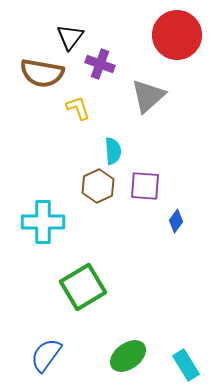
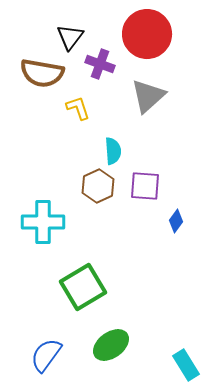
red circle: moved 30 px left, 1 px up
green ellipse: moved 17 px left, 11 px up
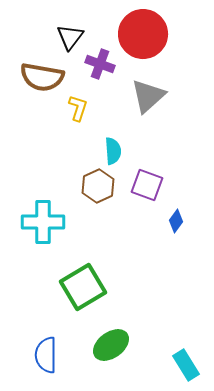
red circle: moved 4 px left
brown semicircle: moved 4 px down
yellow L-shape: rotated 36 degrees clockwise
purple square: moved 2 px right, 1 px up; rotated 16 degrees clockwise
blue semicircle: rotated 36 degrees counterclockwise
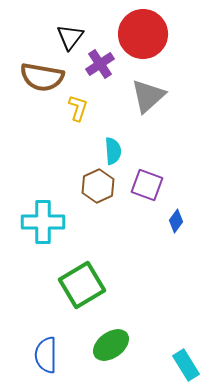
purple cross: rotated 36 degrees clockwise
green square: moved 1 px left, 2 px up
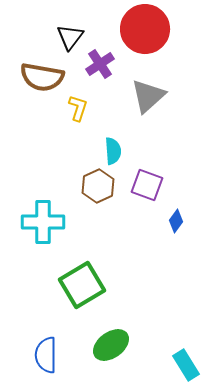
red circle: moved 2 px right, 5 px up
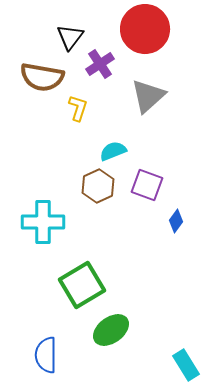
cyan semicircle: rotated 108 degrees counterclockwise
green ellipse: moved 15 px up
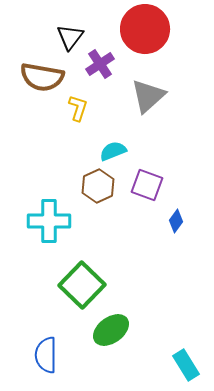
cyan cross: moved 6 px right, 1 px up
green square: rotated 15 degrees counterclockwise
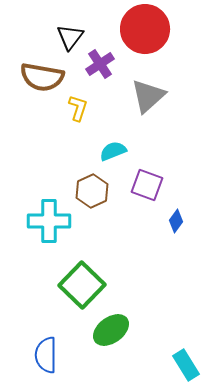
brown hexagon: moved 6 px left, 5 px down
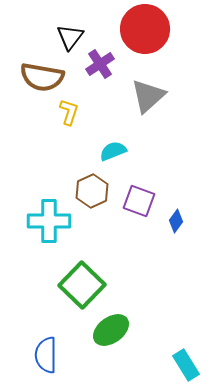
yellow L-shape: moved 9 px left, 4 px down
purple square: moved 8 px left, 16 px down
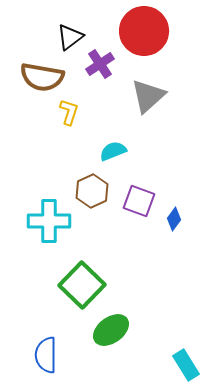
red circle: moved 1 px left, 2 px down
black triangle: rotated 16 degrees clockwise
blue diamond: moved 2 px left, 2 px up
